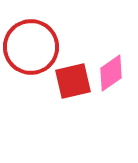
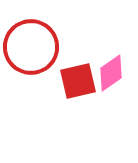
red square: moved 5 px right
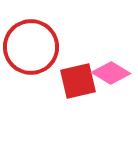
pink diamond: rotated 66 degrees clockwise
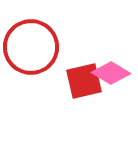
red square: moved 6 px right
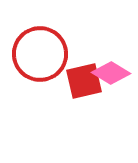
red circle: moved 9 px right, 7 px down
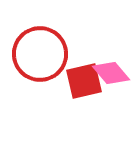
pink diamond: rotated 18 degrees clockwise
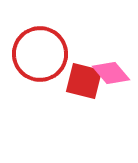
red square: rotated 27 degrees clockwise
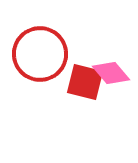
red square: moved 1 px right, 1 px down
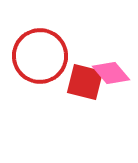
red circle: moved 2 px down
